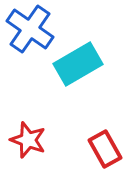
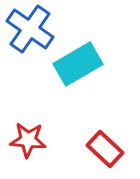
red star: rotated 15 degrees counterclockwise
red rectangle: rotated 18 degrees counterclockwise
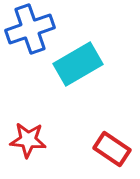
blue cross: rotated 36 degrees clockwise
red rectangle: moved 7 px right; rotated 9 degrees counterclockwise
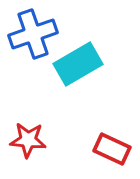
blue cross: moved 3 px right, 5 px down
red rectangle: rotated 9 degrees counterclockwise
